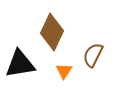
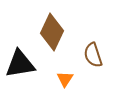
brown semicircle: rotated 45 degrees counterclockwise
orange triangle: moved 1 px right, 8 px down
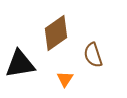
brown diamond: moved 4 px right, 1 px down; rotated 30 degrees clockwise
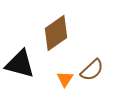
brown semicircle: moved 1 px left, 15 px down; rotated 115 degrees counterclockwise
black triangle: rotated 24 degrees clockwise
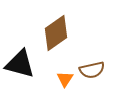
brown semicircle: rotated 30 degrees clockwise
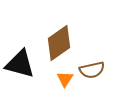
brown diamond: moved 3 px right, 10 px down
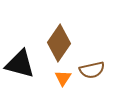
brown diamond: rotated 21 degrees counterclockwise
orange triangle: moved 2 px left, 1 px up
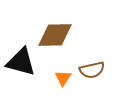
brown diamond: moved 4 px left, 8 px up; rotated 54 degrees clockwise
black triangle: moved 1 px right, 2 px up
